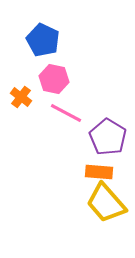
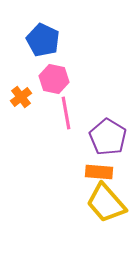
orange cross: rotated 15 degrees clockwise
pink line: rotated 52 degrees clockwise
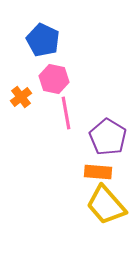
orange rectangle: moved 1 px left
yellow trapezoid: moved 2 px down
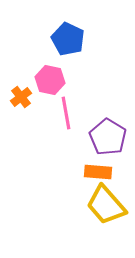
blue pentagon: moved 25 px right, 1 px up
pink hexagon: moved 4 px left, 1 px down
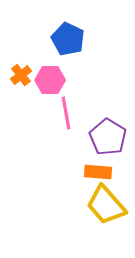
pink hexagon: rotated 12 degrees counterclockwise
orange cross: moved 22 px up
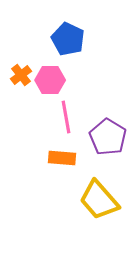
pink line: moved 4 px down
orange rectangle: moved 36 px left, 14 px up
yellow trapezoid: moved 7 px left, 5 px up
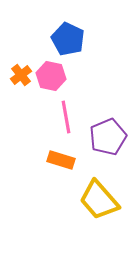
pink hexagon: moved 1 px right, 4 px up; rotated 12 degrees clockwise
purple pentagon: rotated 18 degrees clockwise
orange rectangle: moved 1 px left, 2 px down; rotated 12 degrees clockwise
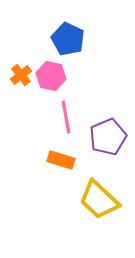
yellow trapezoid: rotated 6 degrees counterclockwise
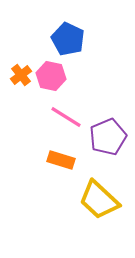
pink line: rotated 48 degrees counterclockwise
